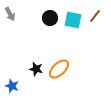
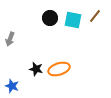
gray arrow: moved 25 px down; rotated 48 degrees clockwise
orange ellipse: rotated 25 degrees clockwise
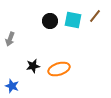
black circle: moved 3 px down
black star: moved 3 px left, 3 px up; rotated 24 degrees counterclockwise
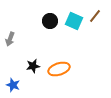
cyan square: moved 1 px right, 1 px down; rotated 12 degrees clockwise
blue star: moved 1 px right, 1 px up
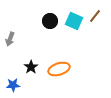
black star: moved 2 px left, 1 px down; rotated 24 degrees counterclockwise
blue star: rotated 24 degrees counterclockwise
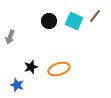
black circle: moved 1 px left
gray arrow: moved 2 px up
black star: rotated 16 degrees clockwise
blue star: moved 4 px right; rotated 24 degrees clockwise
